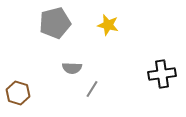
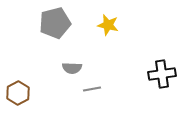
gray line: rotated 48 degrees clockwise
brown hexagon: rotated 15 degrees clockwise
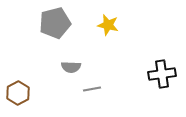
gray semicircle: moved 1 px left, 1 px up
